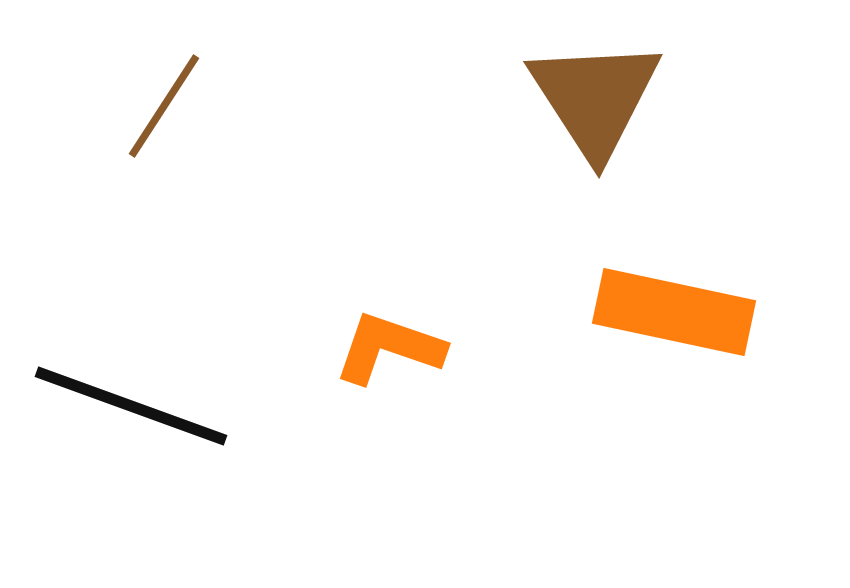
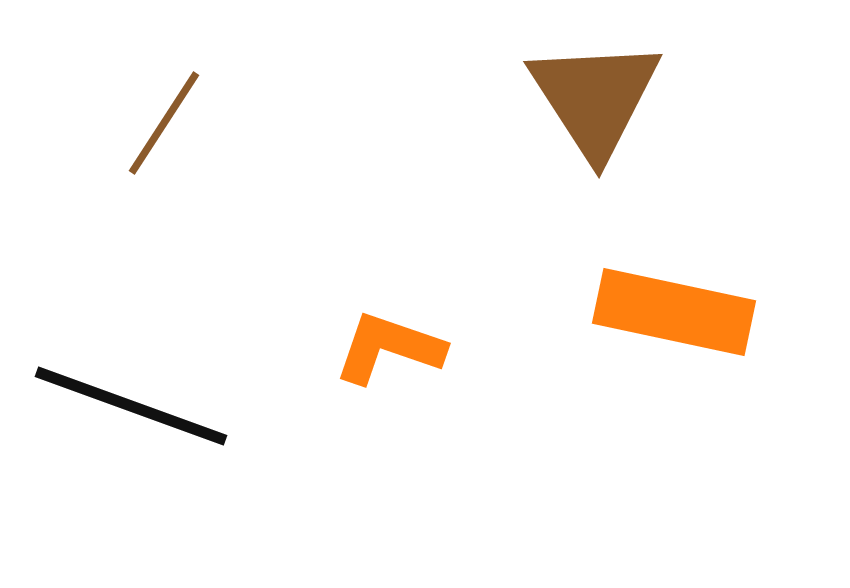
brown line: moved 17 px down
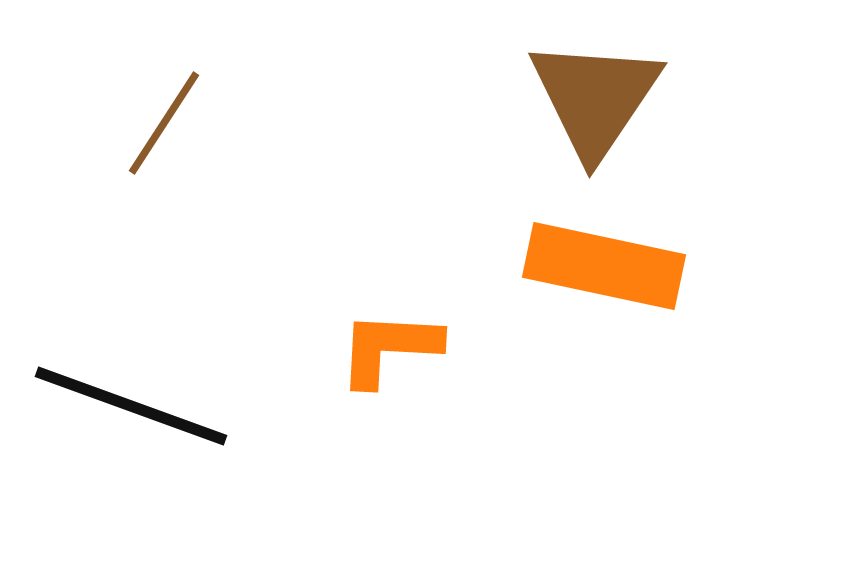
brown triangle: rotated 7 degrees clockwise
orange rectangle: moved 70 px left, 46 px up
orange L-shape: rotated 16 degrees counterclockwise
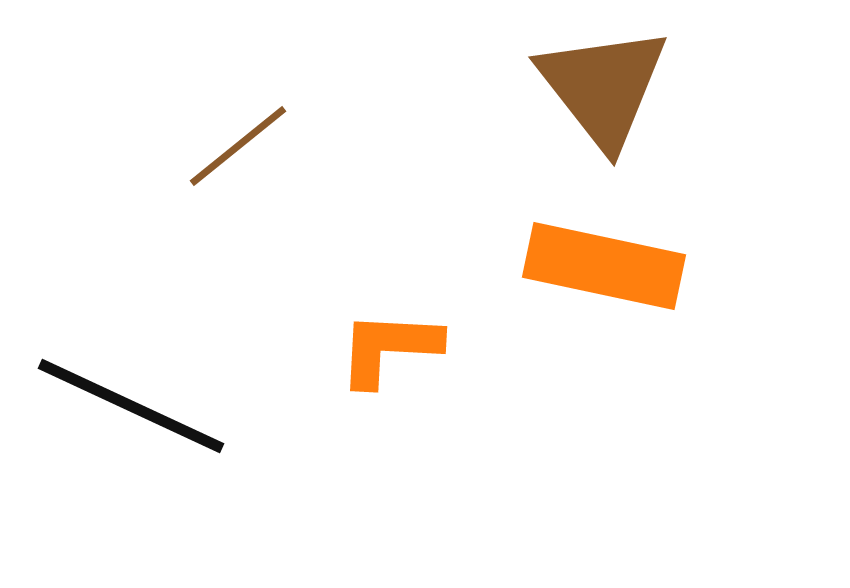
brown triangle: moved 8 px right, 11 px up; rotated 12 degrees counterclockwise
brown line: moved 74 px right, 23 px down; rotated 18 degrees clockwise
black line: rotated 5 degrees clockwise
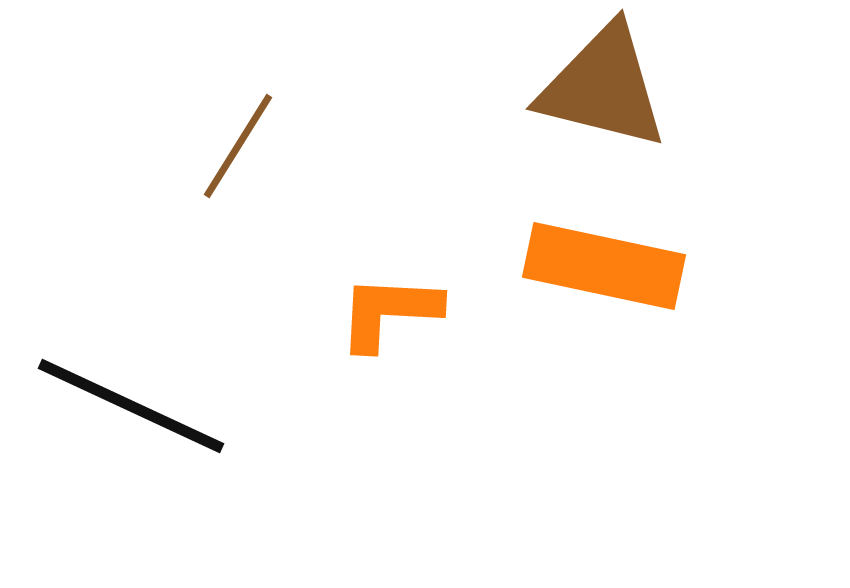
brown triangle: rotated 38 degrees counterclockwise
brown line: rotated 19 degrees counterclockwise
orange L-shape: moved 36 px up
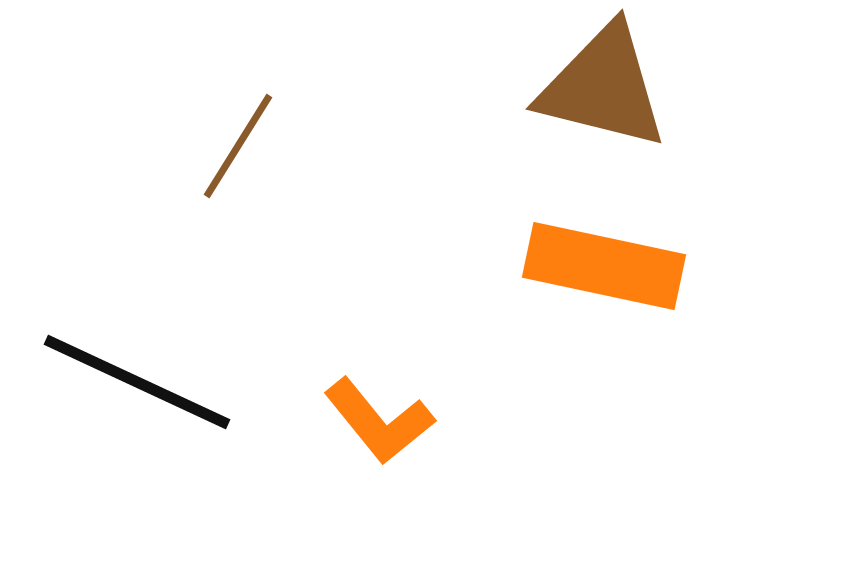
orange L-shape: moved 10 px left, 109 px down; rotated 132 degrees counterclockwise
black line: moved 6 px right, 24 px up
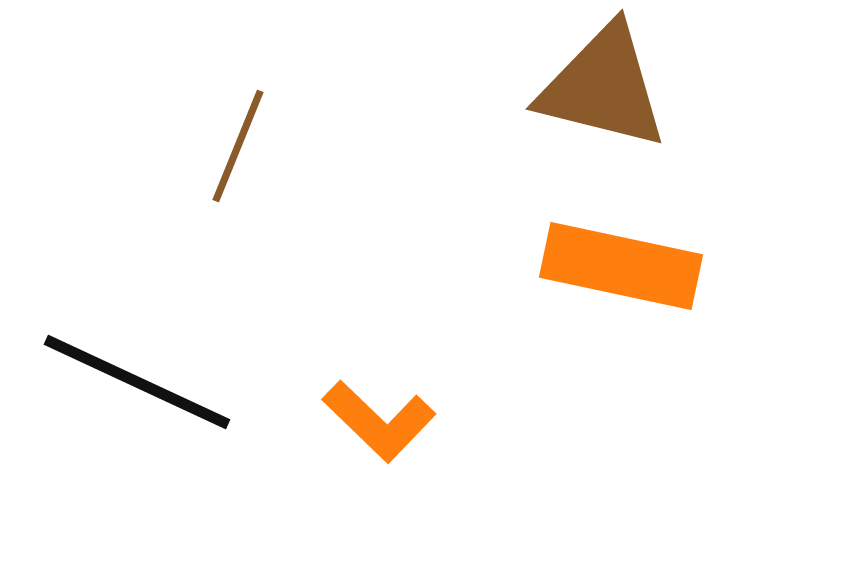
brown line: rotated 10 degrees counterclockwise
orange rectangle: moved 17 px right
orange L-shape: rotated 7 degrees counterclockwise
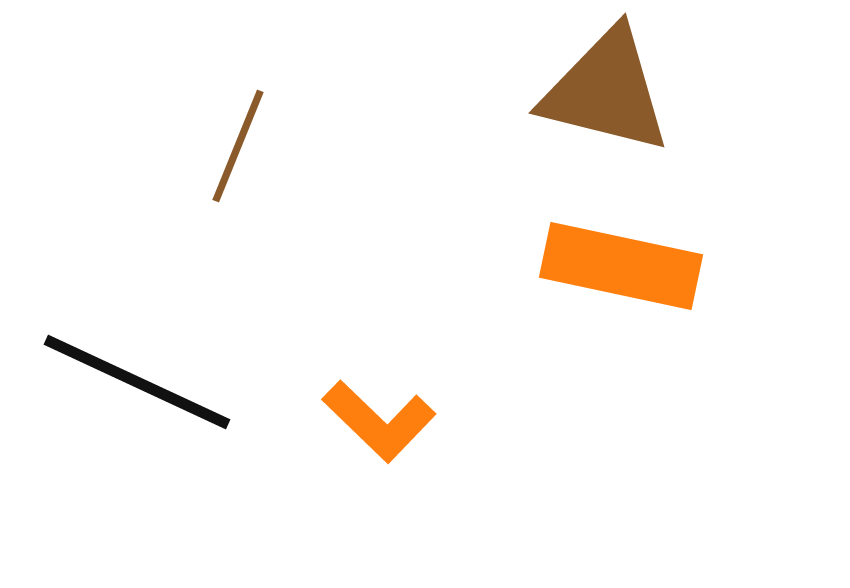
brown triangle: moved 3 px right, 4 px down
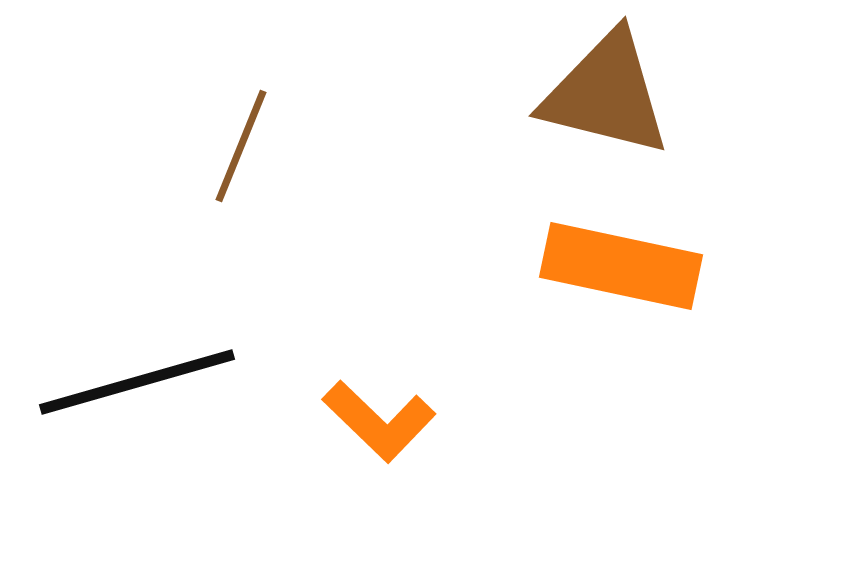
brown triangle: moved 3 px down
brown line: moved 3 px right
black line: rotated 41 degrees counterclockwise
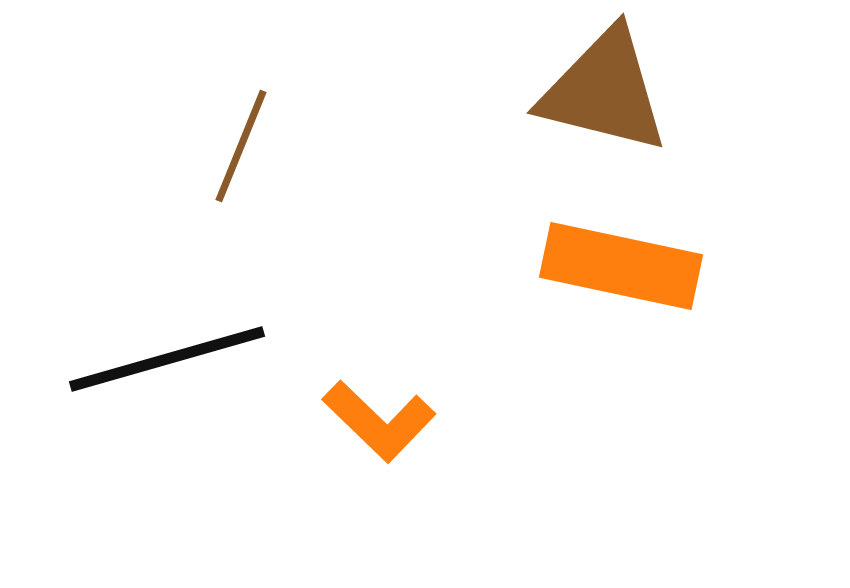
brown triangle: moved 2 px left, 3 px up
black line: moved 30 px right, 23 px up
